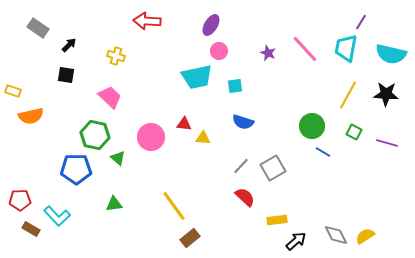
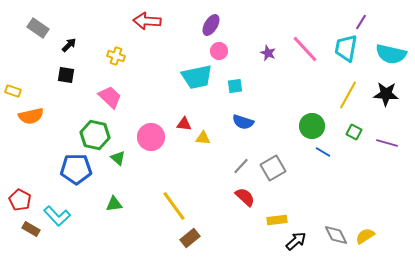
red pentagon at (20, 200): rotated 30 degrees clockwise
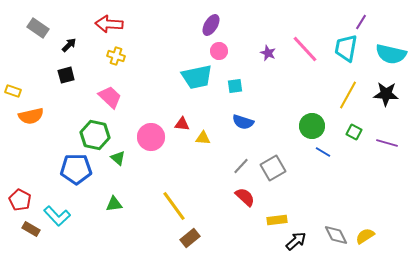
red arrow at (147, 21): moved 38 px left, 3 px down
black square at (66, 75): rotated 24 degrees counterclockwise
red triangle at (184, 124): moved 2 px left
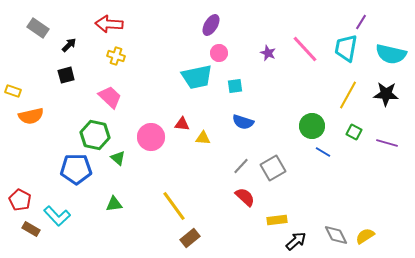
pink circle at (219, 51): moved 2 px down
